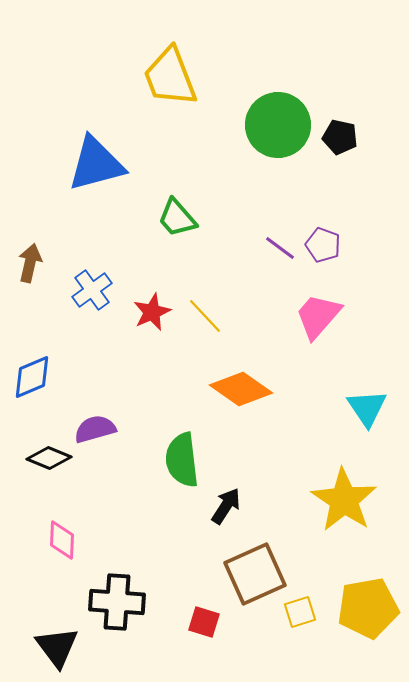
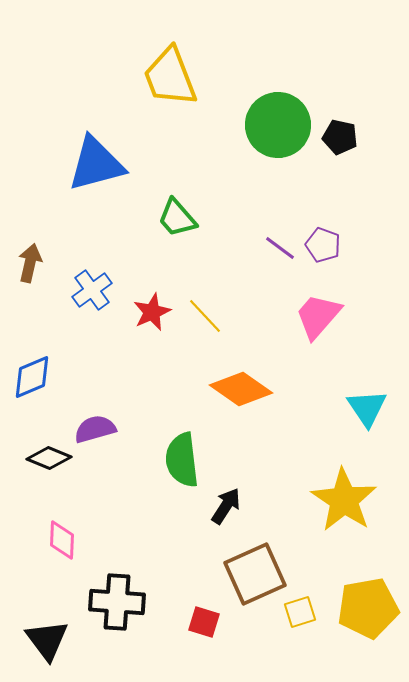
black triangle: moved 10 px left, 7 px up
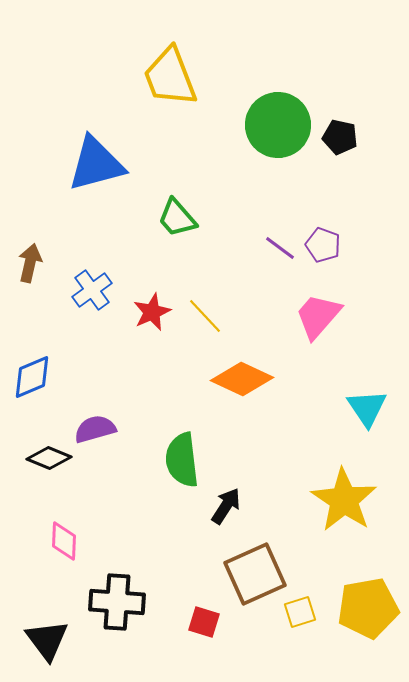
orange diamond: moved 1 px right, 10 px up; rotated 10 degrees counterclockwise
pink diamond: moved 2 px right, 1 px down
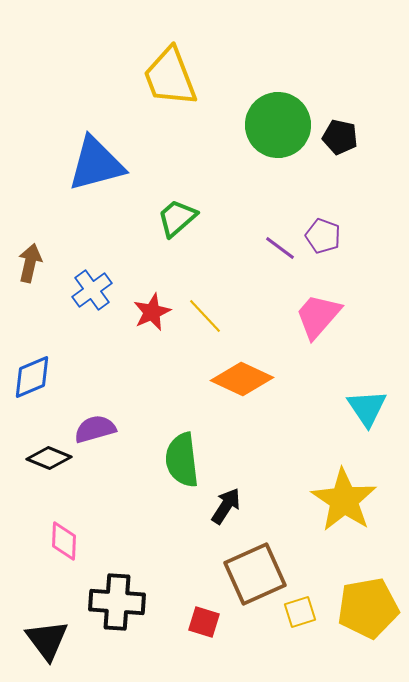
green trapezoid: rotated 90 degrees clockwise
purple pentagon: moved 9 px up
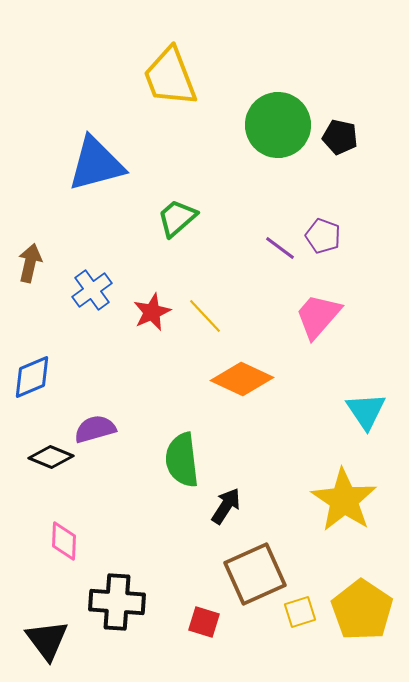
cyan triangle: moved 1 px left, 3 px down
black diamond: moved 2 px right, 1 px up
yellow pentagon: moved 6 px left, 2 px down; rotated 28 degrees counterclockwise
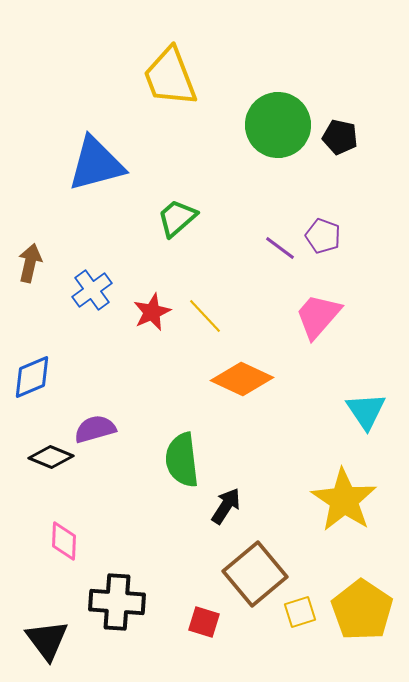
brown square: rotated 16 degrees counterclockwise
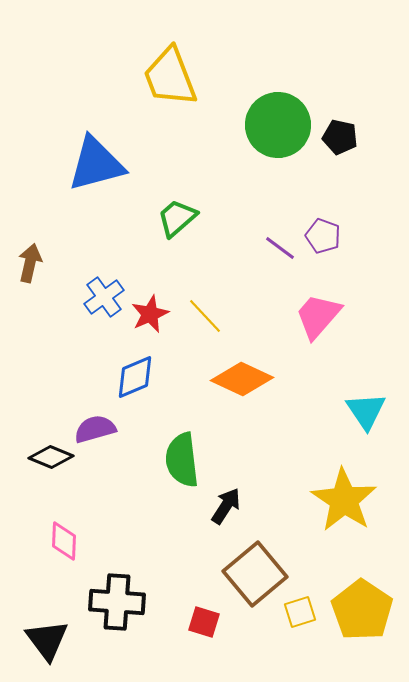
blue cross: moved 12 px right, 7 px down
red star: moved 2 px left, 2 px down
blue diamond: moved 103 px right
